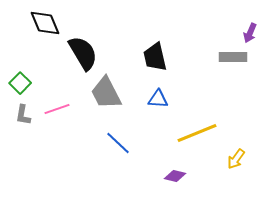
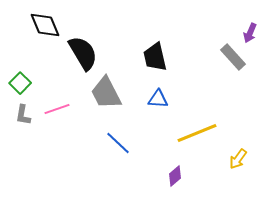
black diamond: moved 2 px down
gray rectangle: rotated 48 degrees clockwise
yellow arrow: moved 2 px right
purple diamond: rotated 55 degrees counterclockwise
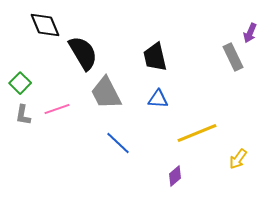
gray rectangle: rotated 16 degrees clockwise
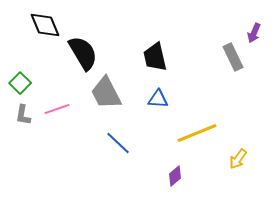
purple arrow: moved 4 px right
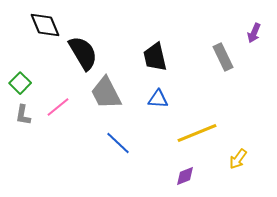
gray rectangle: moved 10 px left
pink line: moved 1 px right, 2 px up; rotated 20 degrees counterclockwise
purple diamond: moved 10 px right; rotated 20 degrees clockwise
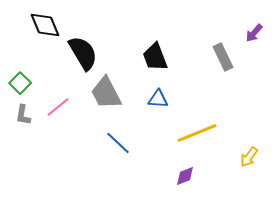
purple arrow: rotated 18 degrees clockwise
black trapezoid: rotated 8 degrees counterclockwise
yellow arrow: moved 11 px right, 2 px up
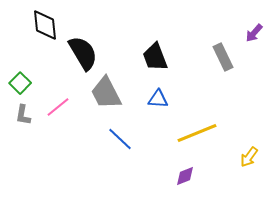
black diamond: rotated 16 degrees clockwise
blue line: moved 2 px right, 4 px up
